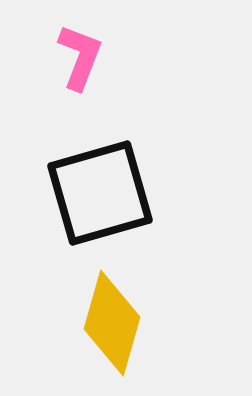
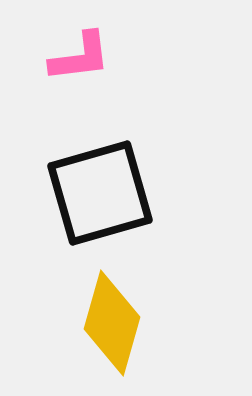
pink L-shape: rotated 62 degrees clockwise
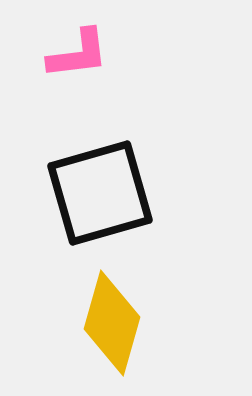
pink L-shape: moved 2 px left, 3 px up
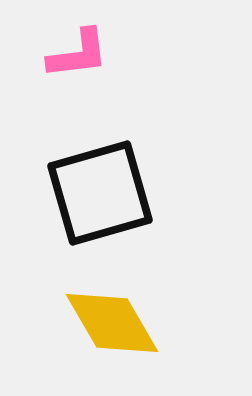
yellow diamond: rotated 46 degrees counterclockwise
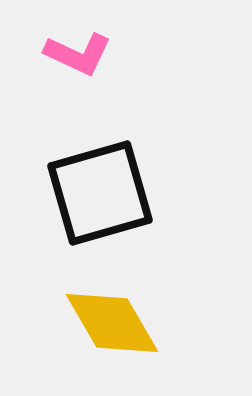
pink L-shape: rotated 32 degrees clockwise
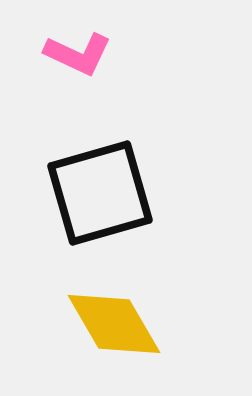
yellow diamond: moved 2 px right, 1 px down
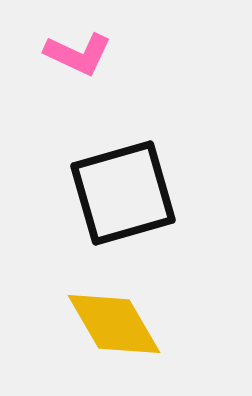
black square: moved 23 px right
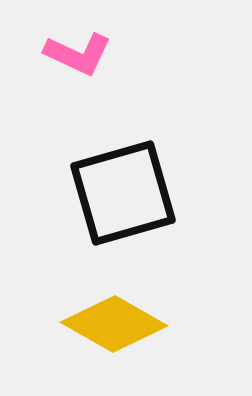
yellow diamond: rotated 30 degrees counterclockwise
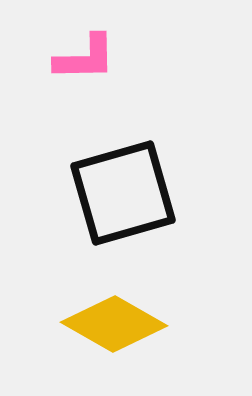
pink L-shape: moved 7 px right, 4 px down; rotated 26 degrees counterclockwise
